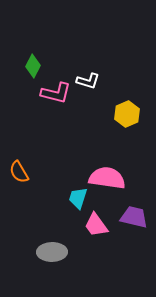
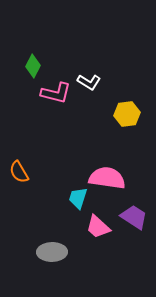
white L-shape: moved 1 px right, 1 px down; rotated 15 degrees clockwise
yellow hexagon: rotated 15 degrees clockwise
purple trapezoid: rotated 20 degrees clockwise
pink trapezoid: moved 2 px right, 2 px down; rotated 12 degrees counterclockwise
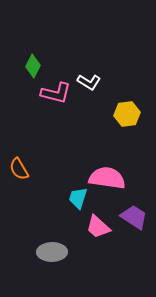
orange semicircle: moved 3 px up
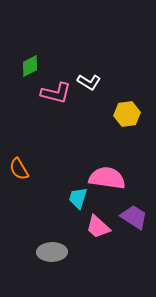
green diamond: moved 3 px left; rotated 35 degrees clockwise
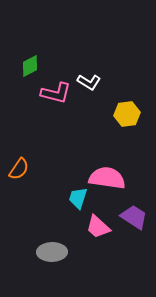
orange semicircle: rotated 115 degrees counterclockwise
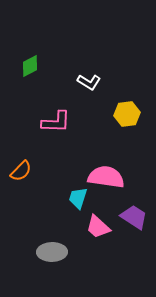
pink L-shape: moved 29 px down; rotated 12 degrees counterclockwise
orange semicircle: moved 2 px right, 2 px down; rotated 10 degrees clockwise
pink semicircle: moved 1 px left, 1 px up
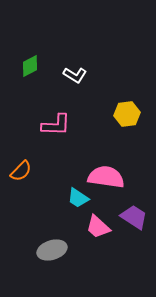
white L-shape: moved 14 px left, 7 px up
pink L-shape: moved 3 px down
cyan trapezoid: rotated 75 degrees counterclockwise
gray ellipse: moved 2 px up; rotated 16 degrees counterclockwise
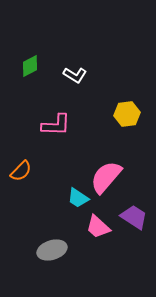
pink semicircle: rotated 57 degrees counterclockwise
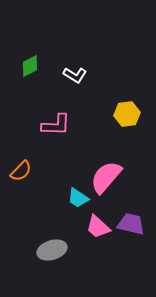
purple trapezoid: moved 3 px left, 7 px down; rotated 20 degrees counterclockwise
